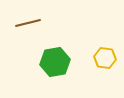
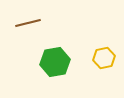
yellow hexagon: moved 1 px left; rotated 20 degrees counterclockwise
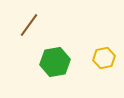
brown line: moved 1 px right, 2 px down; rotated 40 degrees counterclockwise
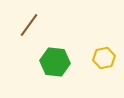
green hexagon: rotated 16 degrees clockwise
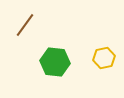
brown line: moved 4 px left
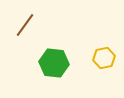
green hexagon: moved 1 px left, 1 px down
